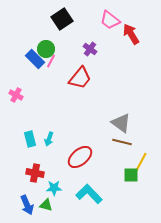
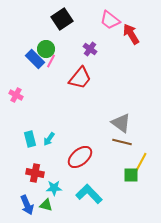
cyan arrow: rotated 16 degrees clockwise
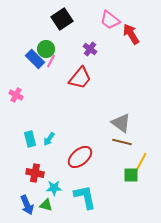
cyan L-shape: moved 4 px left, 3 px down; rotated 32 degrees clockwise
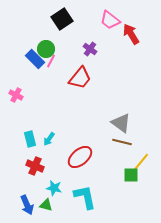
yellow line: rotated 12 degrees clockwise
red cross: moved 7 px up; rotated 12 degrees clockwise
cyan star: rotated 14 degrees clockwise
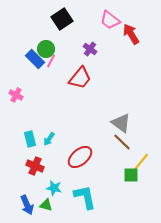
brown line: rotated 30 degrees clockwise
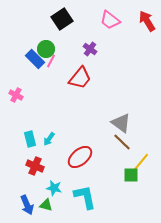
red arrow: moved 16 px right, 13 px up
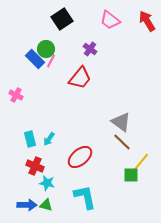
gray triangle: moved 1 px up
cyan star: moved 7 px left, 5 px up
blue arrow: rotated 66 degrees counterclockwise
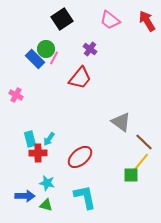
pink line: moved 3 px right, 3 px up
brown line: moved 22 px right
red cross: moved 3 px right, 13 px up; rotated 24 degrees counterclockwise
blue arrow: moved 2 px left, 9 px up
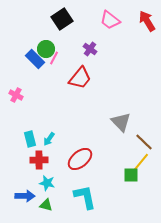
gray triangle: rotated 10 degrees clockwise
red cross: moved 1 px right, 7 px down
red ellipse: moved 2 px down
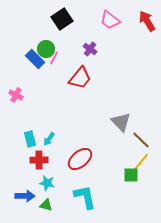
brown line: moved 3 px left, 2 px up
